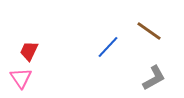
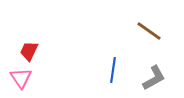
blue line: moved 5 px right, 23 px down; rotated 35 degrees counterclockwise
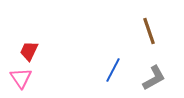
brown line: rotated 36 degrees clockwise
blue line: rotated 20 degrees clockwise
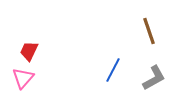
pink triangle: moved 2 px right; rotated 15 degrees clockwise
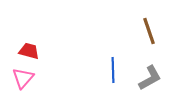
red trapezoid: rotated 80 degrees clockwise
blue line: rotated 30 degrees counterclockwise
gray L-shape: moved 4 px left
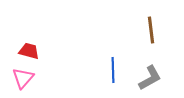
brown line: moved 2 px right, 1 px up; rotated 12 degrees clockwise
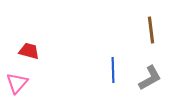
pink triangle: moved 6 px left, 5 px down
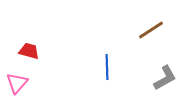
brown line: rotated 64 degrees clockwise
blue line: moved 6 px left, 3 px up
gray L-shape: moved 15 px right
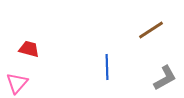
red trapezoid: moved 2 px up
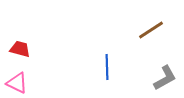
red trapezoid: moved 9 px left
pink triangle: rotated 45 degrees counterclockwise
